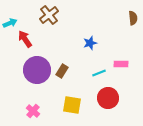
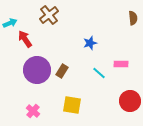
cyan line: rotated 64 degrees clockwise
red circle: moved 22 px right, 3 px down
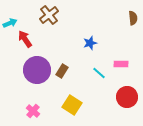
red circle: moved 3 px left, 4 px up
yellow square: rotated 24 degrees clockwise
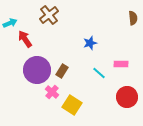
pink cross: moved 19 px right, 19 px up
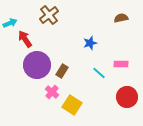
brown semicircle: moved 12 px left; rotated 96 degrees counterclockwise
purple circle: moved 5 px up
